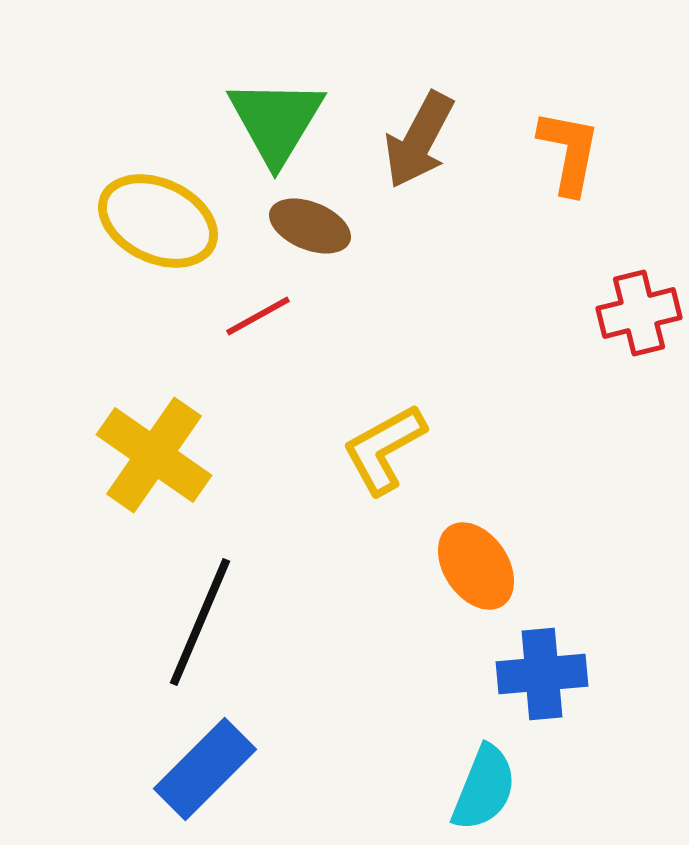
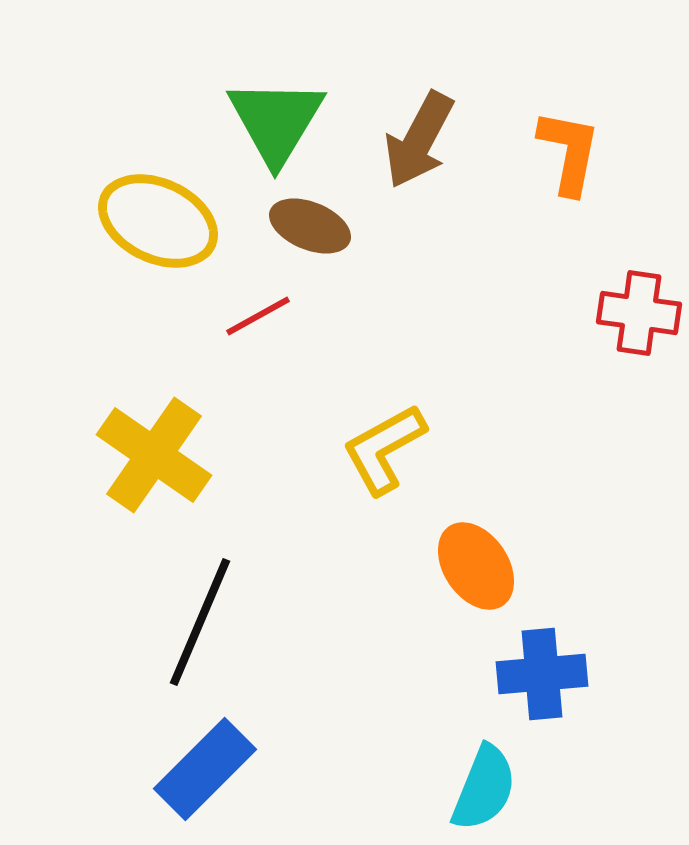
red cross: rotated 22 degrees clockwise
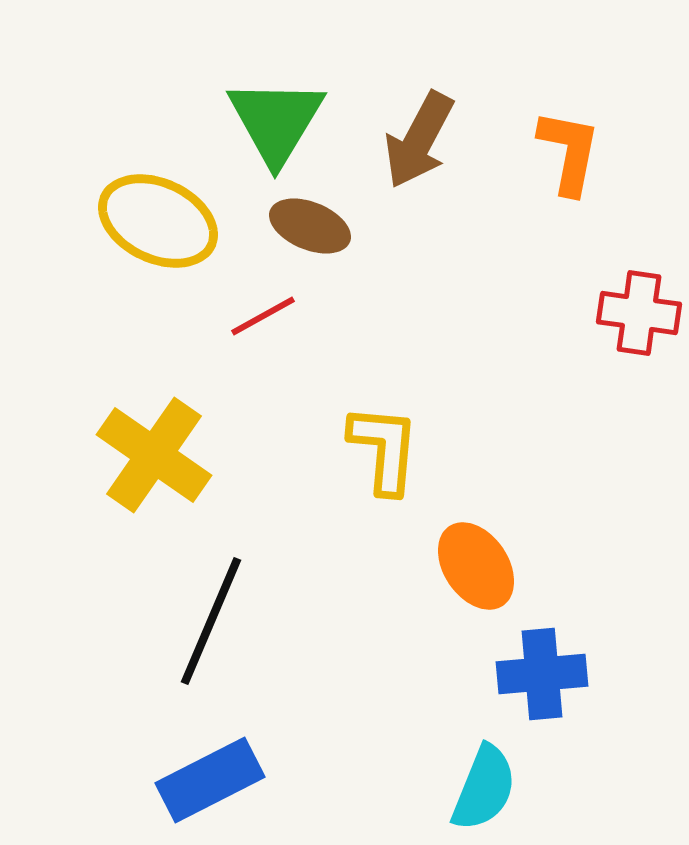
red line: moved 5 px right
yellow L-shape: rotated 124 degrees clockwise
black line: moved 11 px right, 1 px up
blue rectangle: moved 5 px right, 11 px down; rotated 18 degrees clockwise
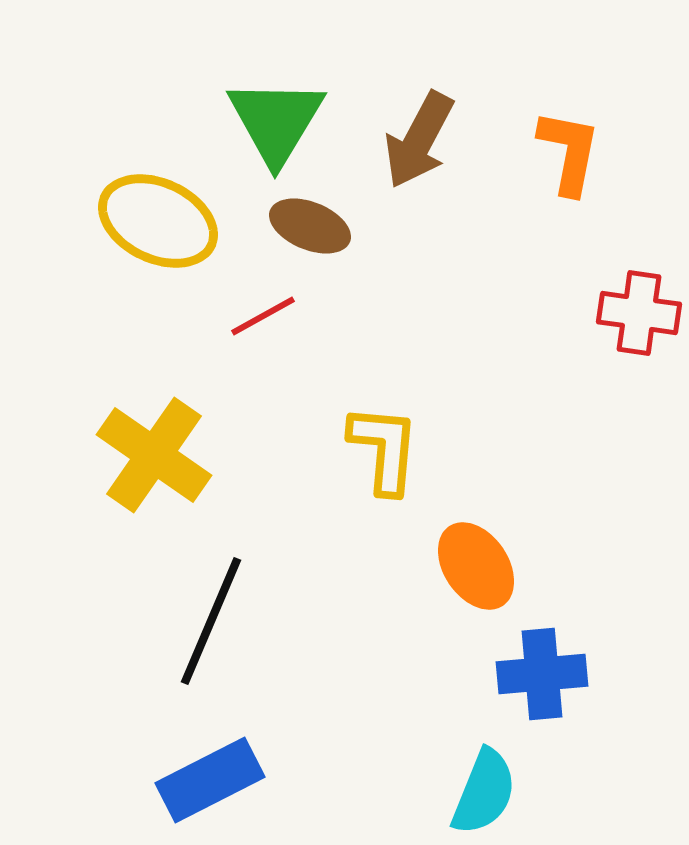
cyan semicircle: moved 4 px down
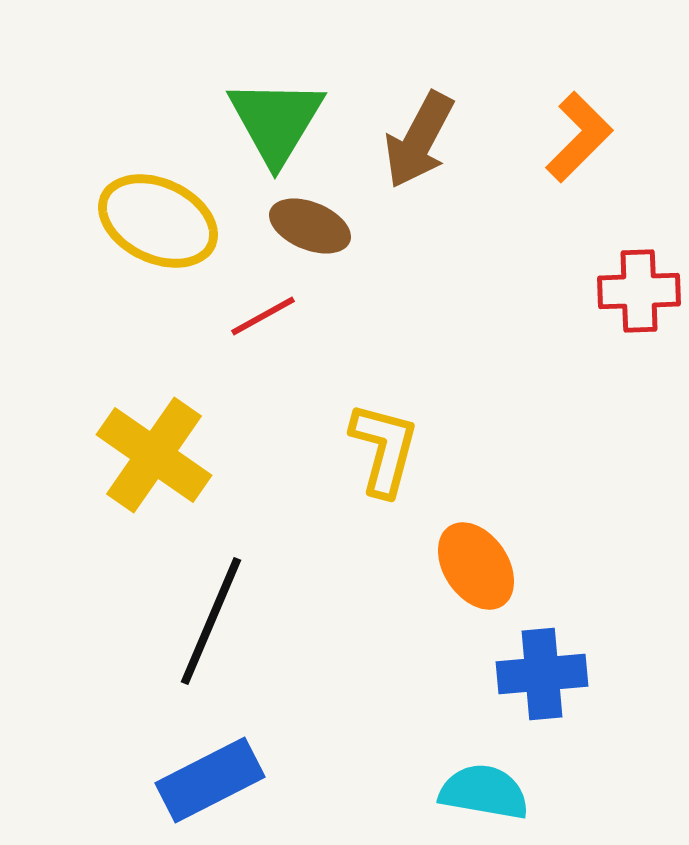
orange L-shape: moved 10 px right, 15 px up; rotated 34 degrees clockwise
red cross: moved 22 px up; rotated 10 degrees counterclockwise
yellow L-shape: rotated 10 degrees clockwise
cyan semicircle: rotated 102 degrees counterclockwise
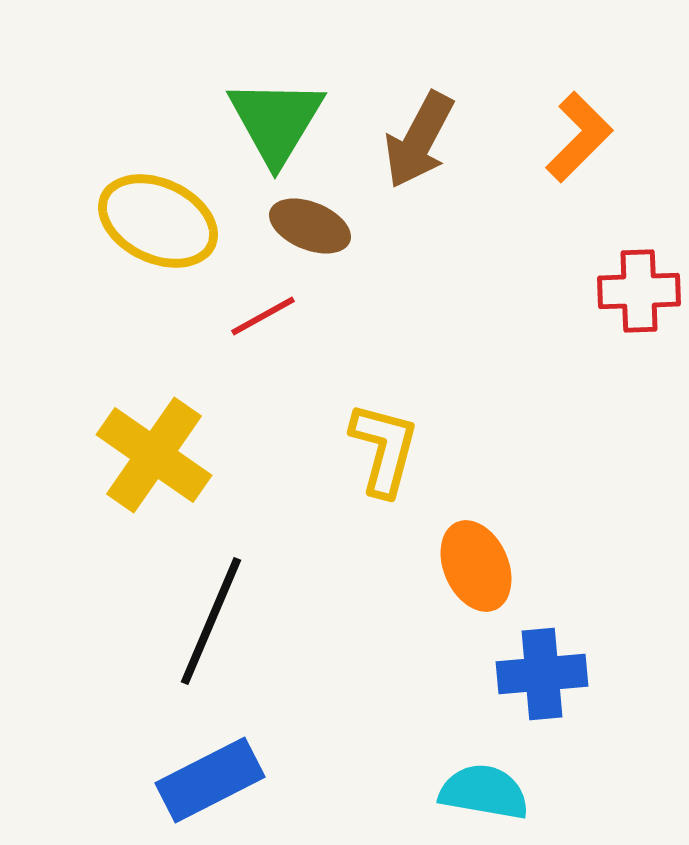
orange ellipse: rotated 10 degrees clockwise
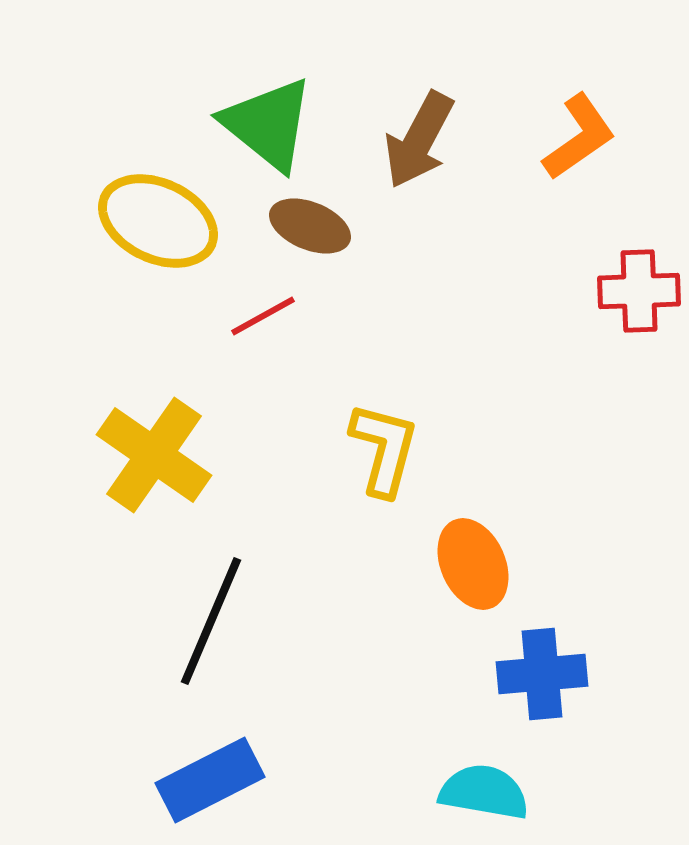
green triangle: moved 8 px left, 3 px down; rotated 22 degrees counterclockwise
orange L-shape: rotated 10 degrees clockwise
orange ellipse: moved 3 px left, 2 px up
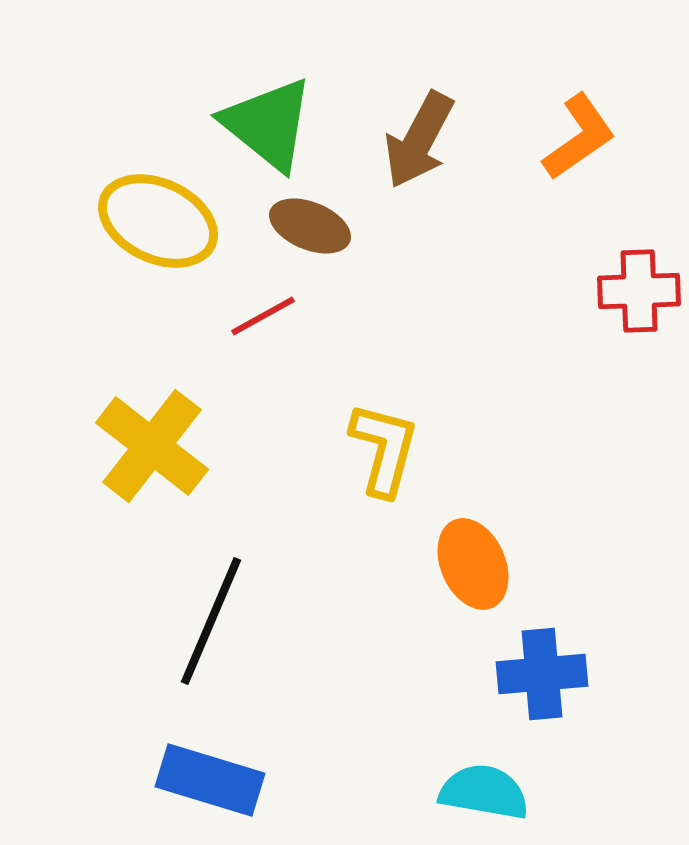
yellow cross: moved 2 px left, 9 px up; rotated 3 degrees clockwise
blue rectangle: rotated 44 degrees clockwise
